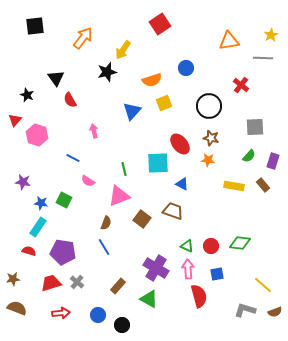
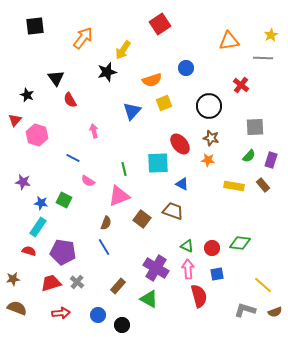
purple rectangle at (273, 161): moved 2 px left, 1 px up
red circle at (211, 246): moved 1 px right, 2 px down
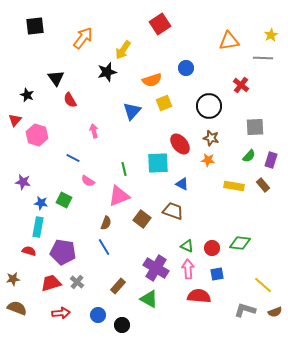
cyan rectangle at (38, 227): rotated 24 degrees counterclockwise
red semicircle at (199, 296): rotated 70 degrees counterclockwise
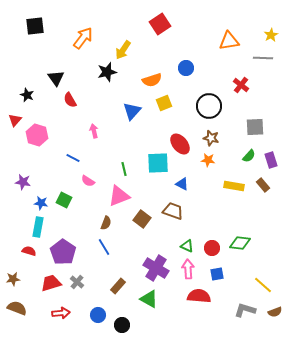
purple rectangle at (271, 160): rotated 35 degrees counterclockwise
purple pentagon at (63, 252): rotated 25 degrees clockwise
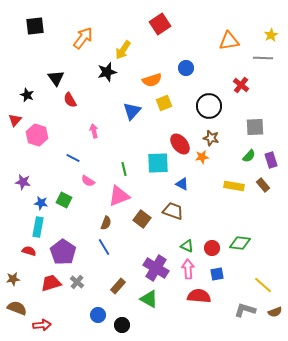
orange star at (208, 160): moved 6 px left, 3 px up; rotated 16 degrees counterclockwise
red arrow at (61, 313): moved 19 px left, 12 px down
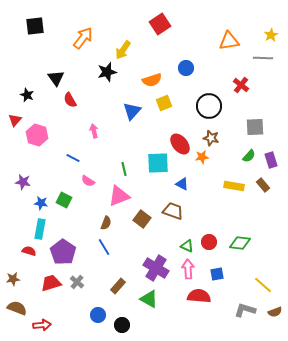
cyan rectangle at (38, 227): moved 2 px right, 2 px down
red circle at (212, 248): moved 3 px left, 6 px up
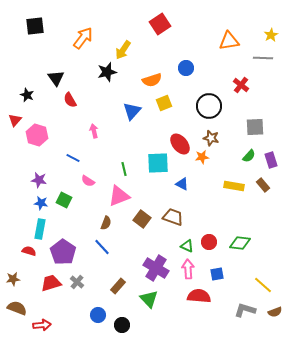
purple star at (23, 182): moved 16 px right, 2 px up
brown trapezoid at (173, 211): moved 6 px down
blue line at (104, 247): moved 2 px left; rotated 12 degrees counterclockwise
green triangle at (149, 299): rotated 18 degrees clockwise
